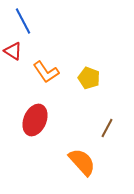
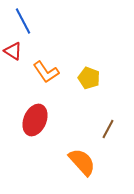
brown line: moved 1 px right, 1 px down
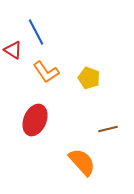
blue line: moved 13 px right, 11 px down
red triangle: moved 1 px up
brown line: rotated 48 degrees clockwise
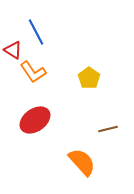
orange L-shape: moved 13 px left
yellow pentagon: rotated 15 degrees clockwise
red ellipse: rotated 32 degrees clockwise
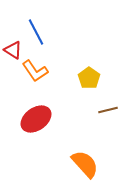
orange L-shape: moved 2 px right, 1 px up
red ellipse: moved 1 px right, 1 px up
brown line: moved 19 px up
orange semicircle: moved 3 px right, 2 px down
